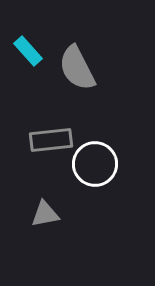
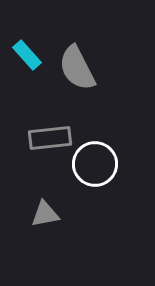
cyan rectangle: moved 1 px left, 4 px down
gray rectangle: moved 1 px left, 2 px up
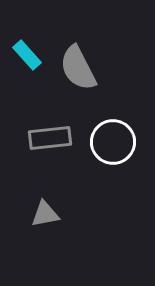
gray semicircle: moved 1 px right
white circle: moved 18 px right, 22 px up
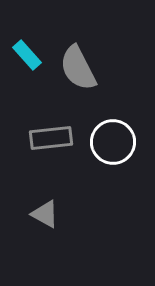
gray rectangle: moved 1 px right
gray triangle: rotated 40 degrees clockwise
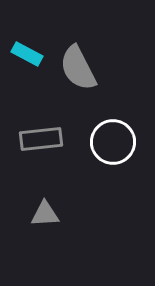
cyan rectangle: moved 1 px up; rotated 20 degrees counterclockwise
gray rectangle: moved 10 px left, 1 px down
gray triangle: rotated 32 degrees counterclockwise
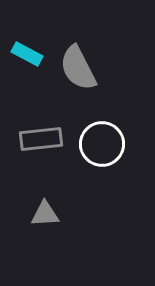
white circle: moved 11 px left, 2 px down
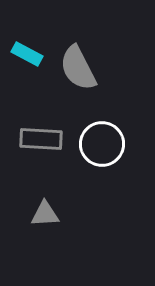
gray rectangle: rotated 9 degrees clockwise
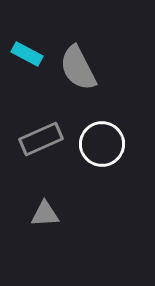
gray rectangle: rotated 27 degrees counterclockwise
